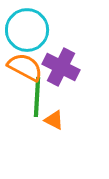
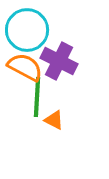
purple cross: moved 2 px left, 6 px up
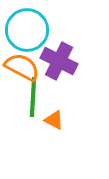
orange semicircle: moved 3 px left
green line: moved 4 px left
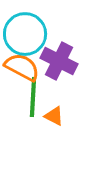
cyan circle: moved 2 px left, 4 px down
orange triangle: moved 4 px up
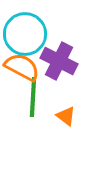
orange triangle: moved 12 px right; rotated 10 degrees clockwise
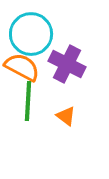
cyan circle: moved 6 px right
purple cross: moved 8 px right, 3 px down
green line: moved 5 px left, 4 px down
